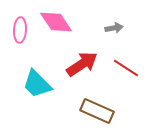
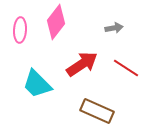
pink diamond: rotated 72 degrees clockwise
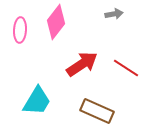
gray arrow: moved 14 px up
cyan trapezoid: moved 17 px down; rotated 104 degrees counterclockwise
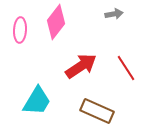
red arrow: moved 1 px left, 2 px down
red line: rotated 24 degrees clockwise
